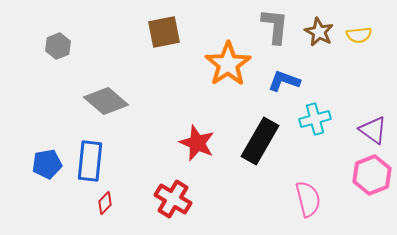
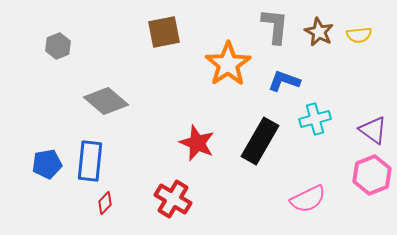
pink semicircle: rotated 78 degrees clockwise
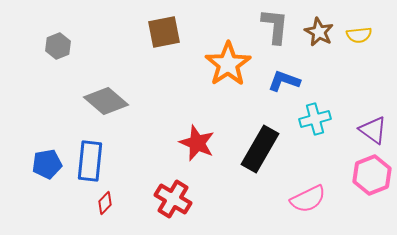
black rectangle: moved 8 px down
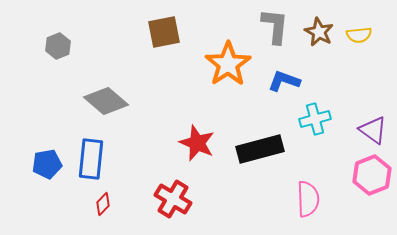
black rectangle: rotated 45 degrees clockwise
blue rectangle: moved 1 px right, 2 px up
pink semicircle: rotated 66 degrees counterclockwise
red diamond: moved 2 px left, 1 px down
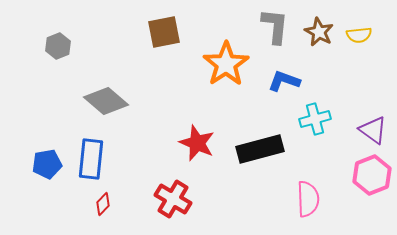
orange star: moved 2 px left
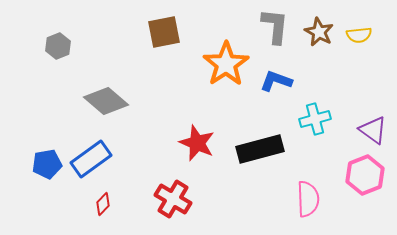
blue L-shape: moved 8 px left
blue rectangle: rotated 48 degrees clockwise
pink hexagon: moved 7 px left
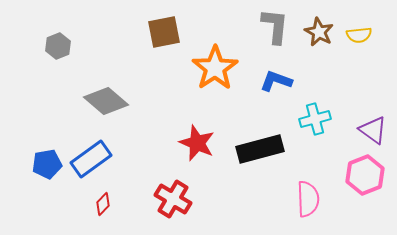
orange star: moved 11 px left, 4 px down
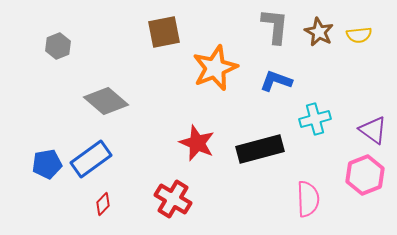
orange star: rotated 12 degrees clockwise
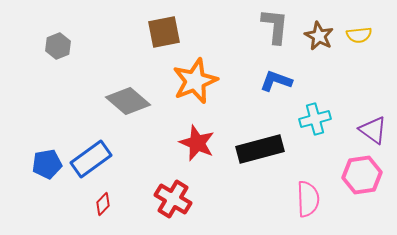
brown star: moved 4 px down
orange star: moved 20 px left, 13 px down
gray diamond: moved 22 px right
pink hexagon: moved 3 px left; rotated 12 degrees clockwise
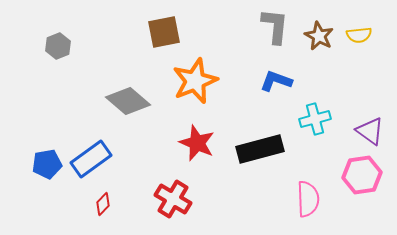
purple triangle: moved 3 px left, 1 px down
